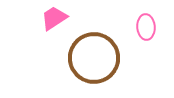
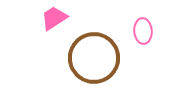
pink ellipse: moved 3 px left, 4 px down
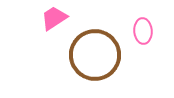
brown circle: moved 1 px right, 3 px up
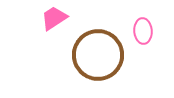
brown circle: moved 3 px right
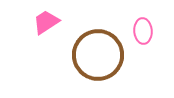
pink trapezoid: moved 8 px left, 4 px down
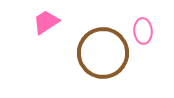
brown circle: moved 5 px right, 2 px up
